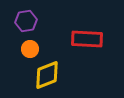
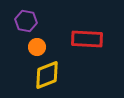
purple hexagon: rotated 20 degrees clockwise
orange circle: moved 7 px right, 2 px up
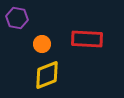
purple hexagon: moved 9 px left, 3 px up
orange circle: moved 5 px right, 3 px up
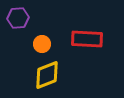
purple hexagon: moved 1 px right; rotated 15 degrees counterclockwise
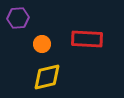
yellow diamond: moved 2 px down; rotated 8 degrees clockwise
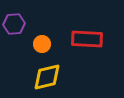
purple hexagon: moved 4 px left, 6 px down
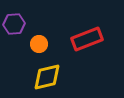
red rectangle: rotated 24 degrees counterclockwise
orange circle: moved 3 px left
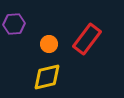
red rectangle: rotated 32 degrees counterclockwise
orange circle: moved 10 px right
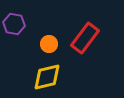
purple hexagon: rotated 15 degrees clockwise
red rectangle: moved 2 px left, 1 px up
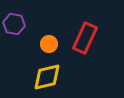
red rectangle: rotated 12 degrees counterclockwise
